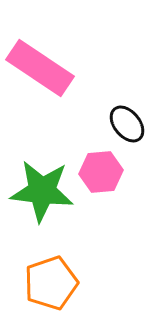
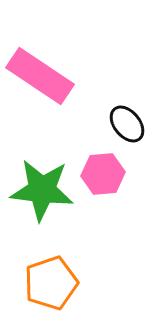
pink rectangle: moved 8 px down
pink hexagon: moved 2 px right, 2 px down
green star: moved 1 px up
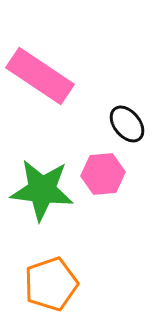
orange pentagon: moved 1 px down
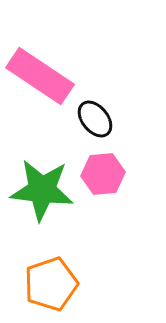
black ellipse: moved 32 px left, 5 px up
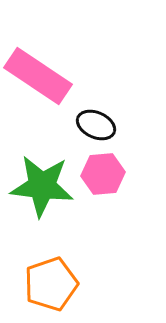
pink rectangle: moved 2 px left
black ellipse: moved 1 px right, 6 px down; rotated 27 degrees counterclockwise
green star: moved 4 px up
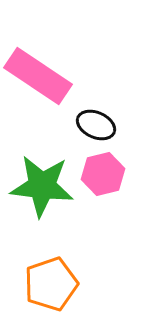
pink hexagon: rotated 9 degrees counterclockwise
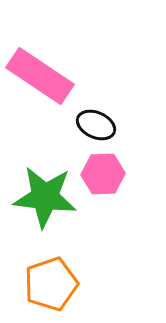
pink rectangle: moved 2 px right
pink hexagon: rotated 12 degrees clockwise
green star: moved 3 px right, 11 px down
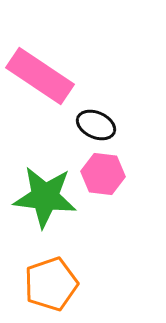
pink hexagon: rotated 9 degrees clockwise
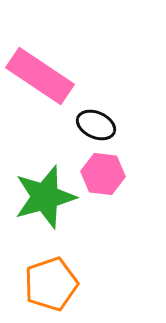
green star: rotated 22 degrees counterclockwise
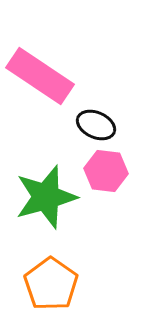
pink hexagon: moved 3 px right, 3 px up
green star: moved 1 px right
orange pentagon: rotated 18 degrees counterclockwise
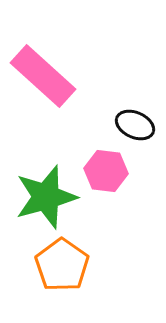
pink rectangle: moved 3 px right; rotated 8 degrees clockwise
black ellipse: moved 39 px right
orange pentagon: moved 11 px right, 19 px up
